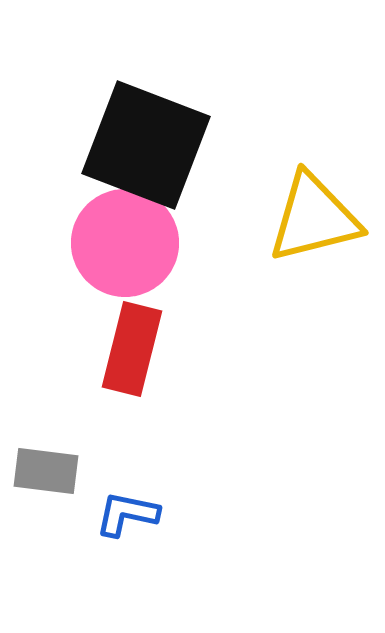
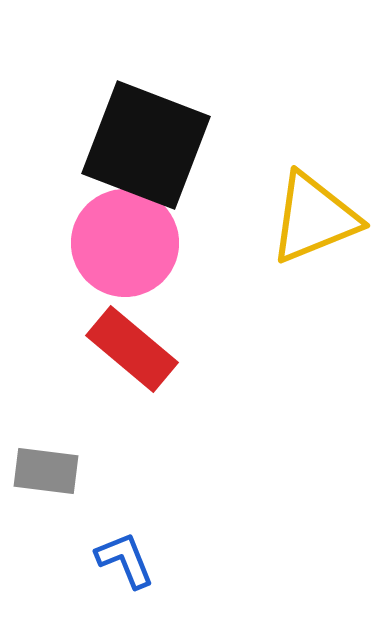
yellow triangle: rotated 8 degrees counterclockwise
red rectangle: rotated 64 degrees counterclockwise
blue L-shape: moved 2 px left, 46 px down; rotated 56 degrees clockwise
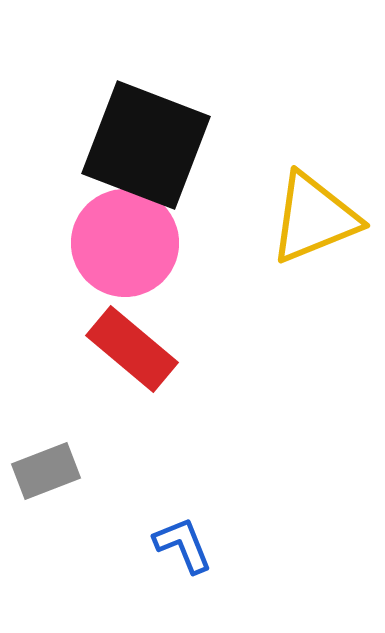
gray rectangle: rotated 28 degrees counterclockwise
blue L-shape: moved 58 px right, 15 px up
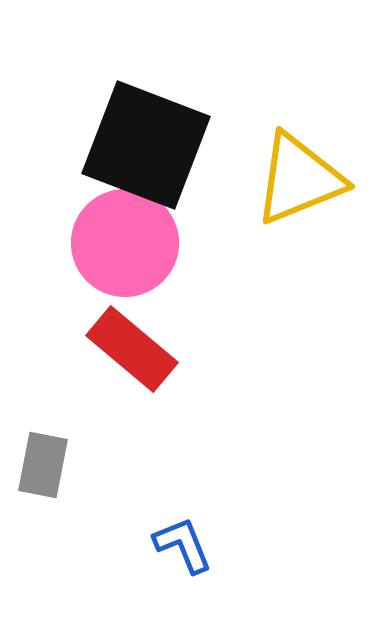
yellow triangle: moved 15 px left, 39 px up
gray rectangle: moved 3 px left, 6 px up; rotated 58 degrees counterclockwise
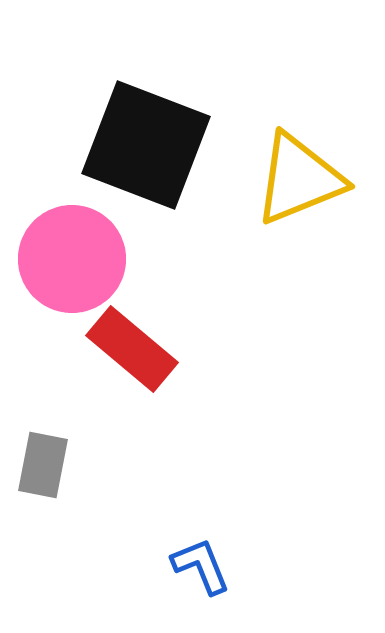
pink circle: moved 53 px left, 16 px down
blue L-shape: moved 18 px right, 21 px down
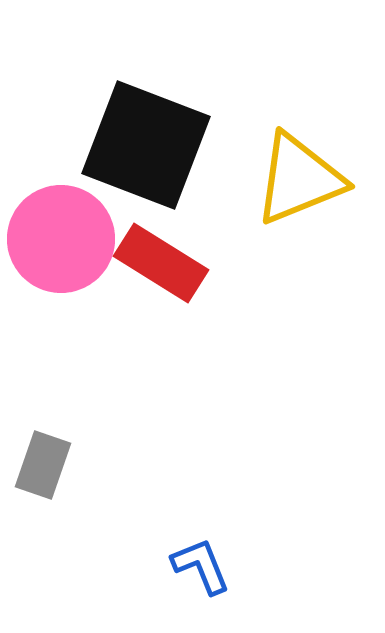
pink circle: moved 11 px left, 20 px up
red rectangle: moved 29 px right, 86 px up; rotated 8 degrees counterclockwise
gray rectangle: rotated 8 degrees clockwise
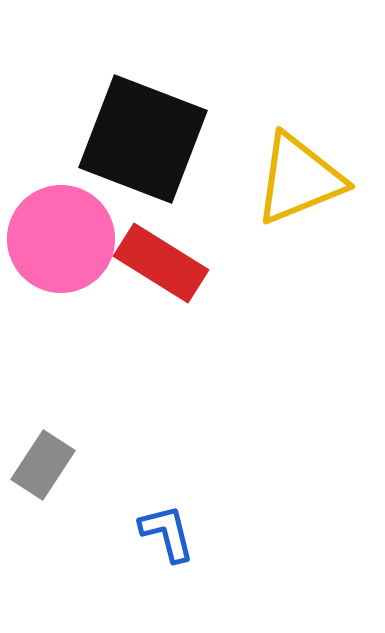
black square: moved 3 px left, 6 px up
gray rectangle: rotated 14 degrees clockwise
blue L-shape: moved 34 px left, 33 px up; rotated 8 degrees clockwise
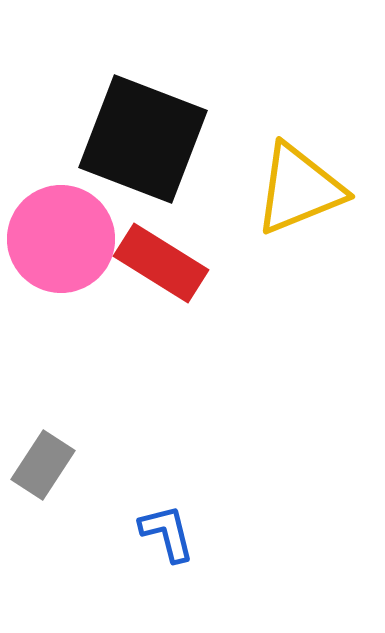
yellow triangle: moved 10 px down
